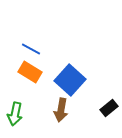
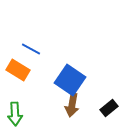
orange rectangle: moved 12 px left, 2 px up
blue square: rotated 8 degrees counterclockwise
brown arrow: moved 11 px right, 5 px up
green arrow: rotated 15 degrees counterclockwise
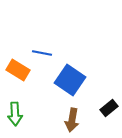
blue line: moved 11 px right, 4 px down; rotated 18 degrees counterclockwise
brown arrow: moved 15 px down
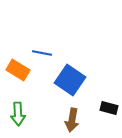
black rectangle: rotated 54 degrees clockwise
green arrow: moved 3 px right
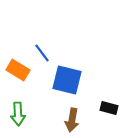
blue line: rotated 42 degrees clockwise
blue square: moved 3 px left; rotated 20 degrees counterclockwise
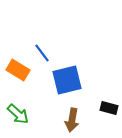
blue square: rotated 28 degrees counterclockwise
green arrow: rotated 45 degrees counterclockwise
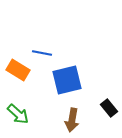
blue line: rotated 42 degrees counterclockwise
black rectangle: rotated 36 degrees clockwise
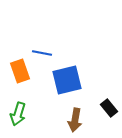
orange rectangle: moved 2 px right, 1 px down; rotated 40 degrees clockwise
green arrow: rotated 65 degrees clockwise
brown arrow: moved 3 px right
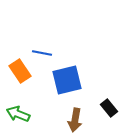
orange rectangle: rotated 15 degrees counterclockwise
green arrow: rotated 95 degrees clockwise
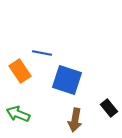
blue square: rotated 32 degrees clockwise
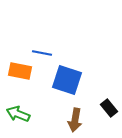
orange rectangle: rotated 45 degrees counterclockwise
